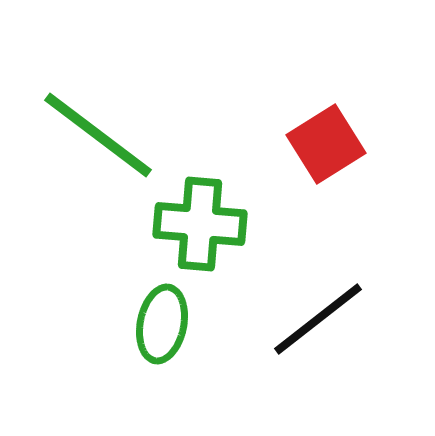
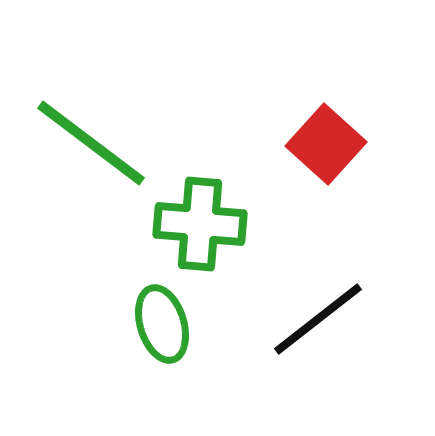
green line: moved 7 px left, 8 px down
red square: rotated 16 degrees counterclockwise
green ellipse: rotated 28 degrees counterclockwise
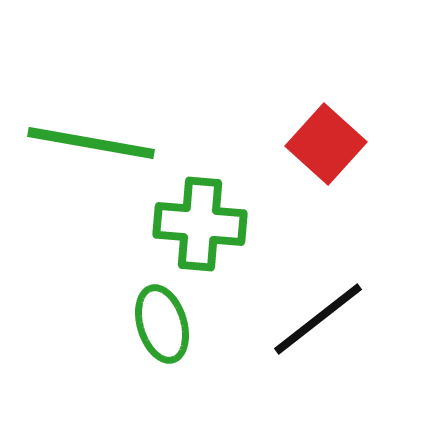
green line: rotated 27 degrees counterclockwise
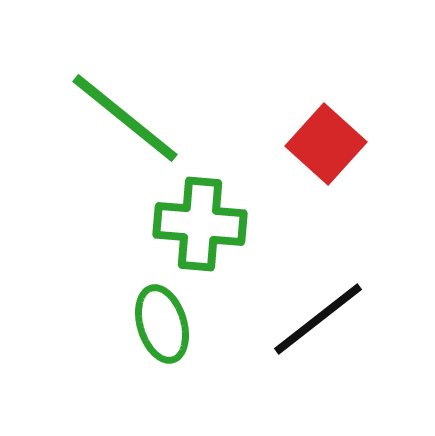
green line: moved 34 px right, 25 px up; rotated 29 degrees clockwise
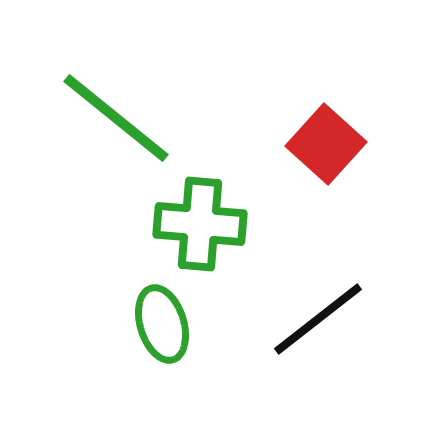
green line: moved 9 px left
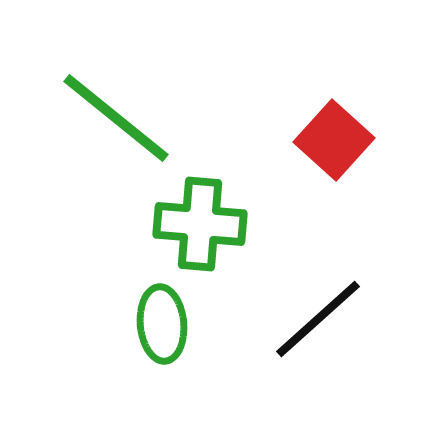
red square: moved 8 px right, 4 px up
black line: rotated 4 degrees counterclockwise
green ellipse: rotated 12 degrees clockwise
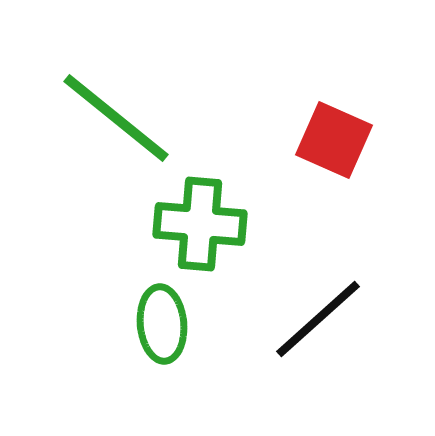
red square: rotated 18 degrees counterclockwise
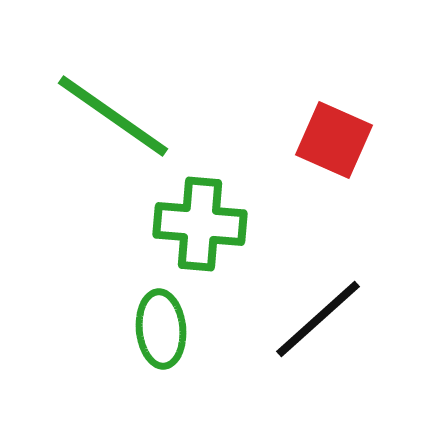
green line: moved 3 px left, 2 px up; rotated 4 degrees counterclockwise
green ellipse: moved 1 px left, 5 px down
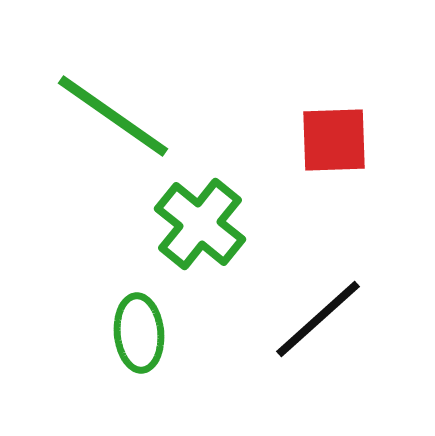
red square: rotated 26 degrees counterclockwise
green cross: rotated 34 degrees clockwise
green ellipse: moved 22 px left, 4 px down
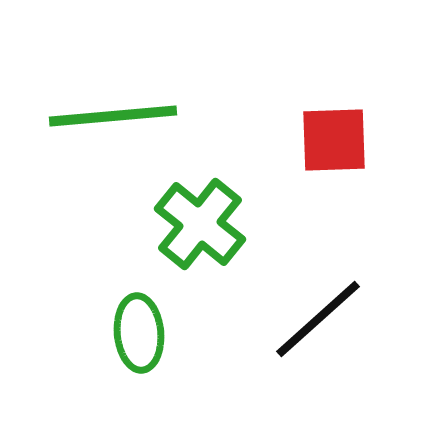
green line: rotated 40 degrees counterclockwise
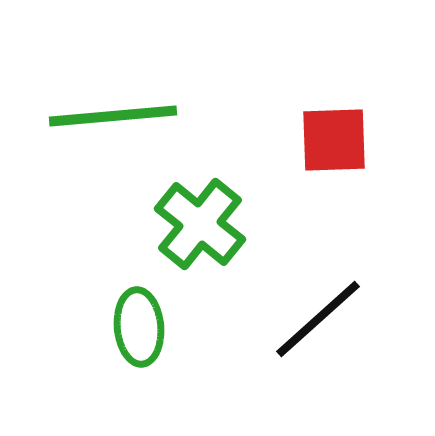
green ellipse: moved 6 px up
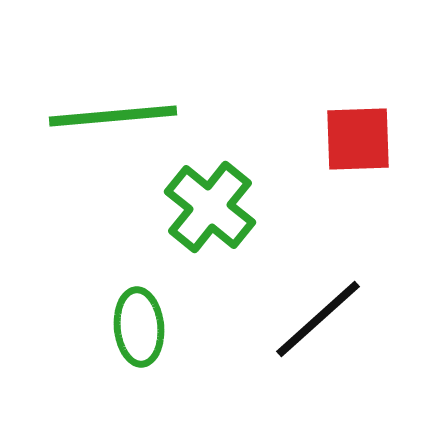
red square: moved 24 px right, 1 px up
green cross: moved 10 px right, 17 px up
